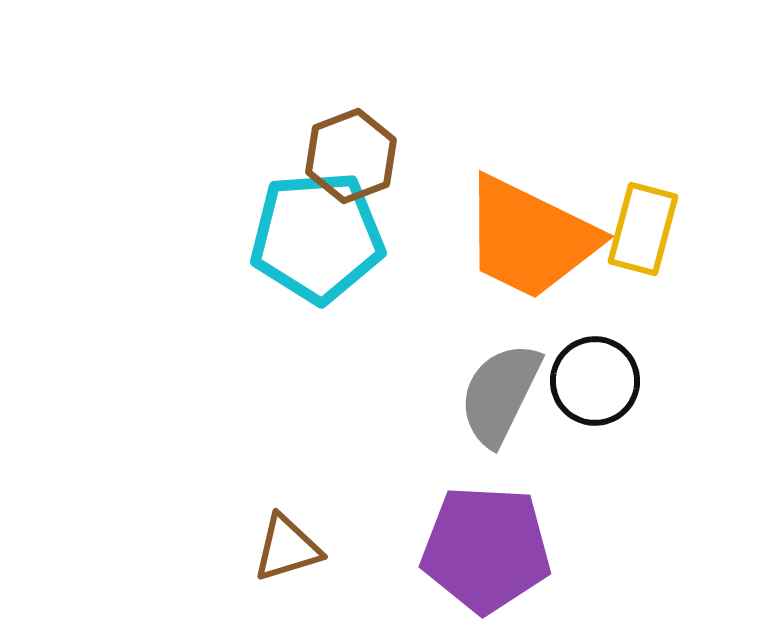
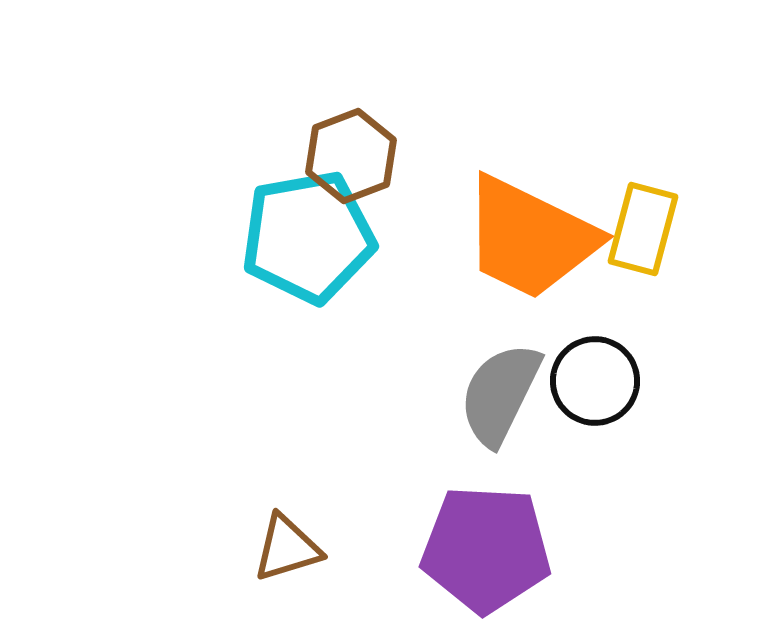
cyan pentagon: moved 9 px left; rotated 6 degrees counterclockwise
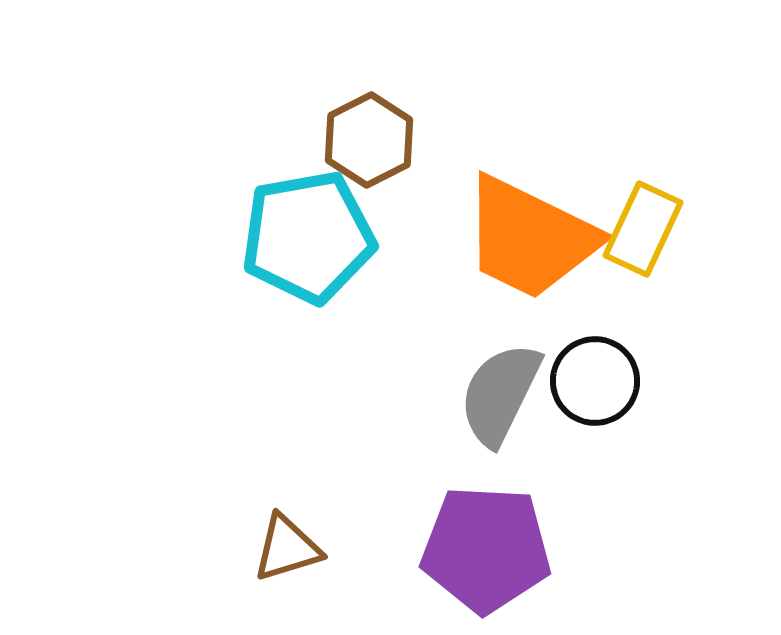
brown hexagon: moved 18 px right, 16 px up; rotated 6 degrees counterclockwise
yellow rectangle: rotated 10 degrees clockwise
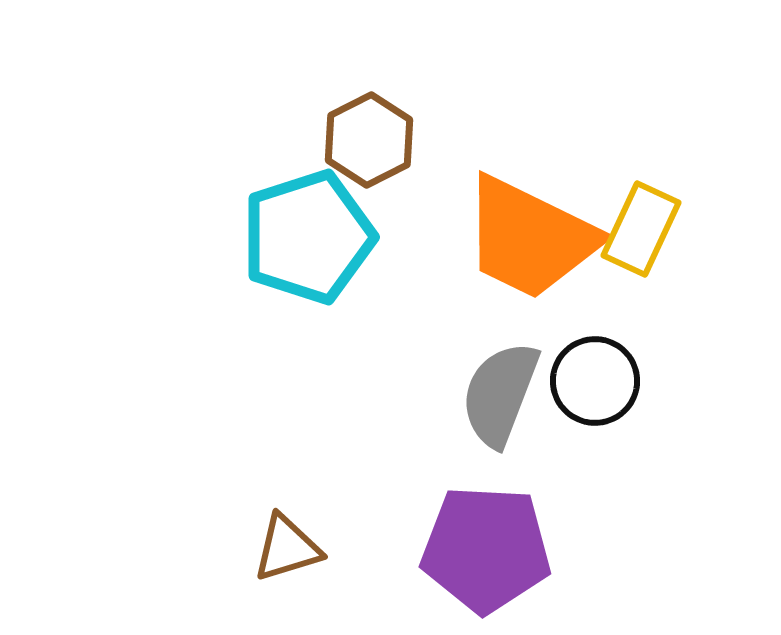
yellow rectangle: moved 2 px left
cyan pentagon: rotated 8 degrees counterclockwise
gray semicircle: rotated 5 degrees counterclockwise
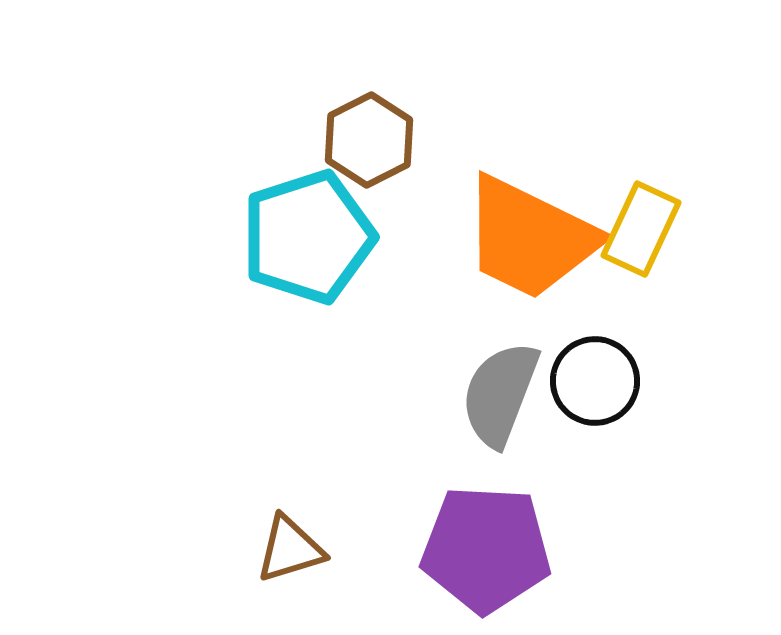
brown triangle: moved 3 px right, 1 px down
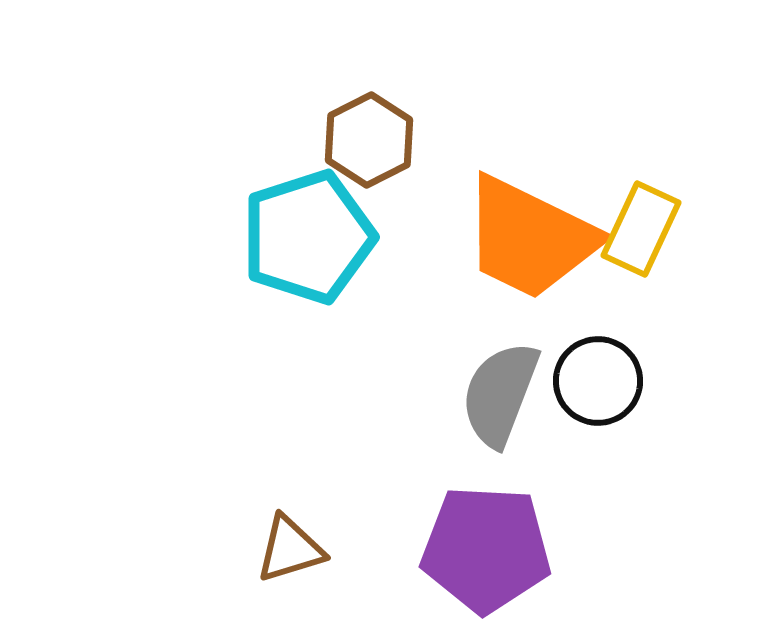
black circle: moved 3 px right
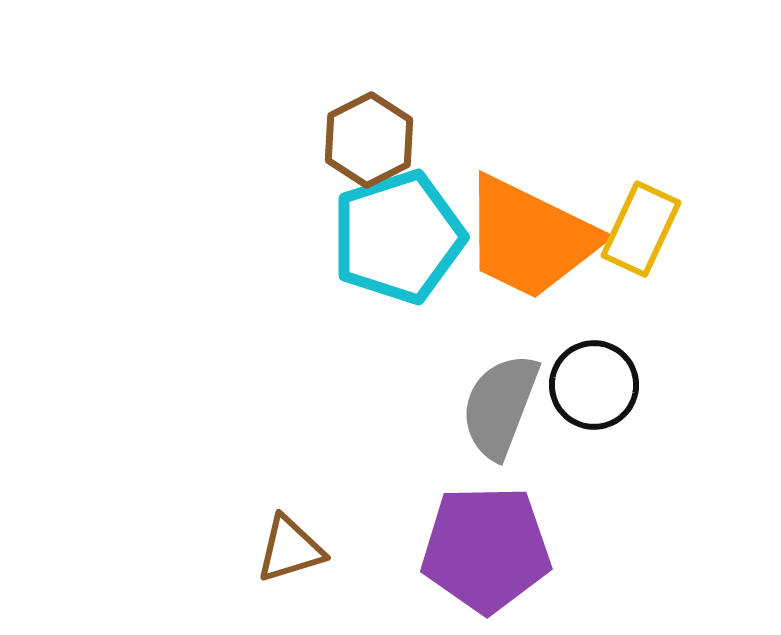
cyan pentagon: moved 90 px right
black circle: moved 4 px left, 4 px down
gray semicircle: moved 12 px down
purple pentagon: rotated 4 degrees counterclockwise
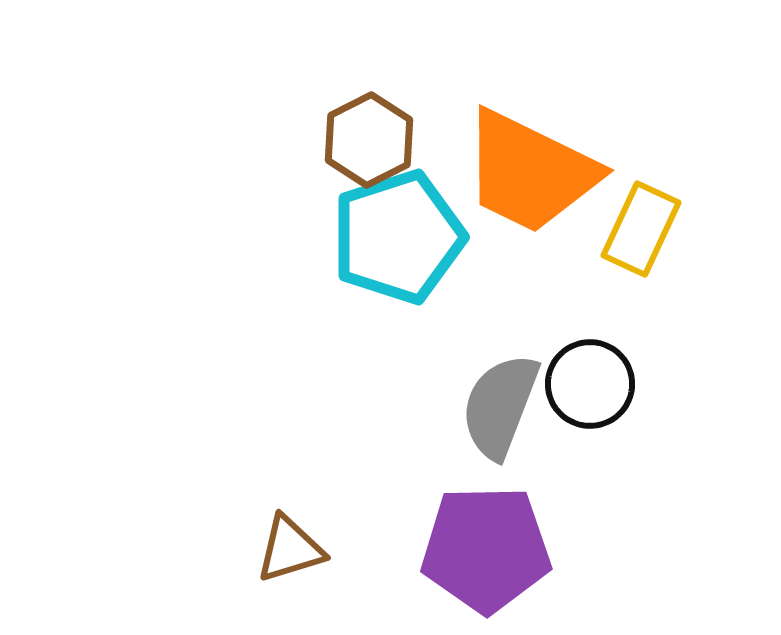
orange trapezoid: moved 66 px up
black circle: moved 4 px left, 1 px up
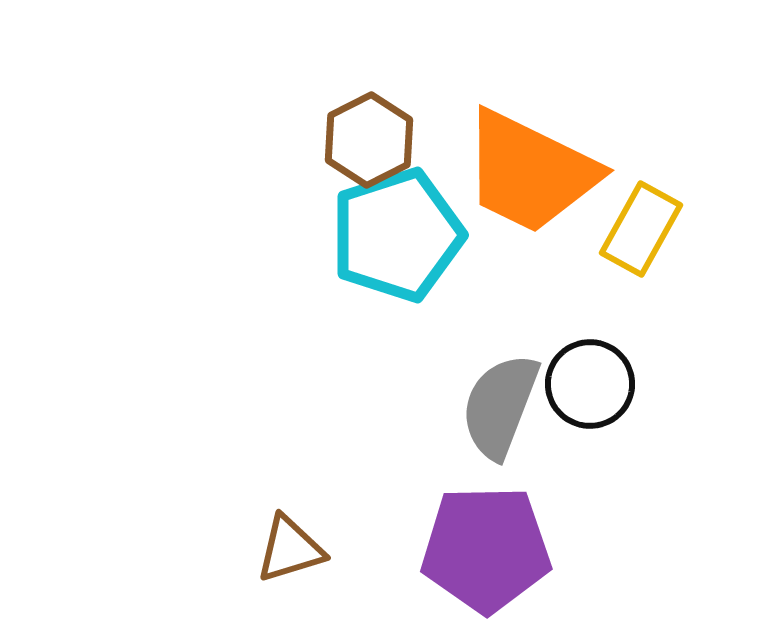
yellow rectangle: rotated 4 degrees clockwise
cyan pentagon: moved 1 px left, 2 px up
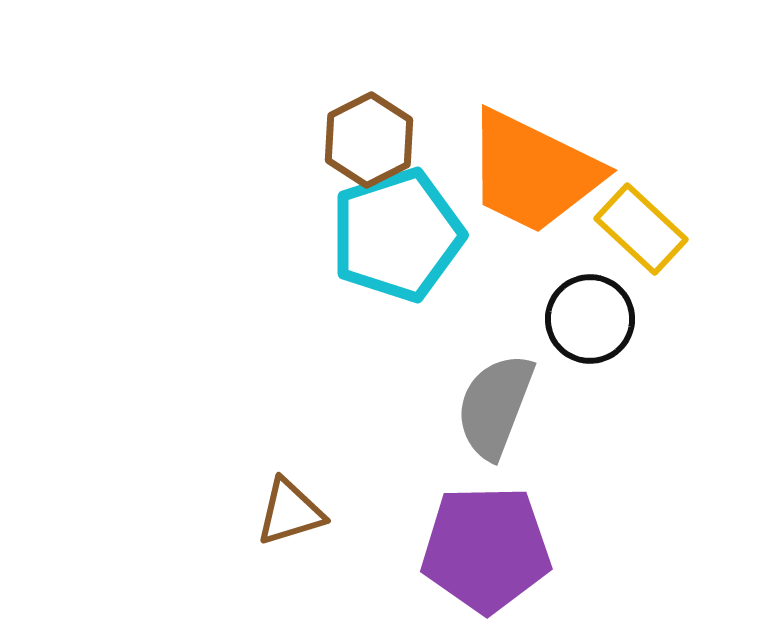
orange trapezoid: moved 3 px right
yellow rectangle: rotated 76 degrees counterclockwise
black circle: moved 65 px up
gray semicircle: moved 5 px left
brown triangle: moved 37 px up
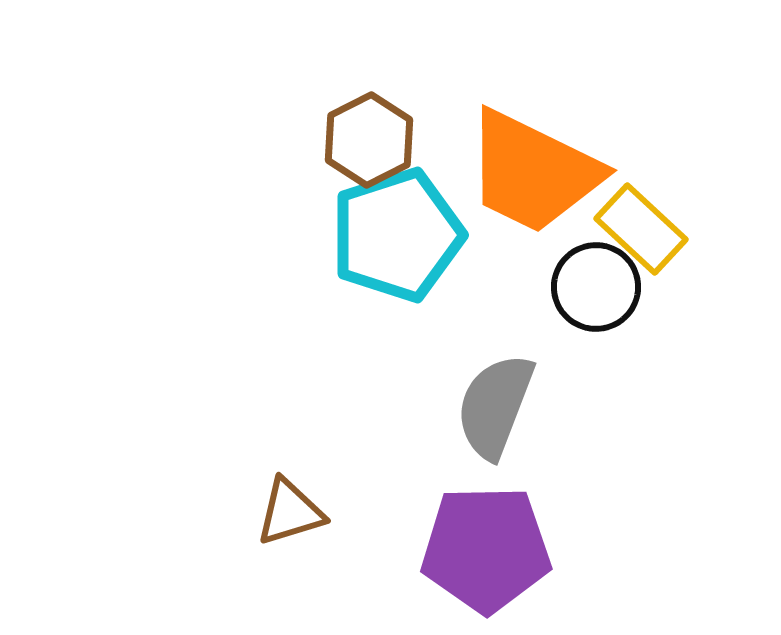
black circle: moved 6 px right, 32 px up
